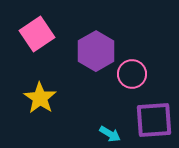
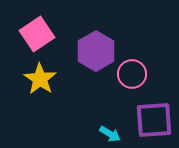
yellow star: moved 19 px up
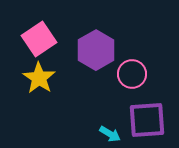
pink square: moved 2 px right, 5 px down
purple hexagon: moved 1 px up
yellow star: moved 1 px left, 1 px up
purple square: moved 7 px left
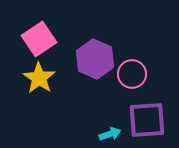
purple hexagon: moved 1 px left, 9 px down; rotated 6 degrees counterclockwise
cyan arrow: rotated 50 degrees counterclockwise
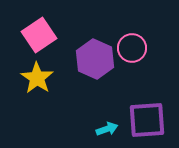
pink square: moved 4 px up
pink circle: moved 26 px up
yellow star: moved 2 px left
cyan arrow: moved 3 px left, 5 px up
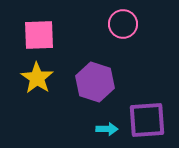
pink square: rotated 32 degrees clockwise
pink circle: moved 9 px left, 24 px up
purple hexagon: moved 23 px down; rotated 6 degrees counterclockwise
cyan arrow: rotated 20 degrees clockwise
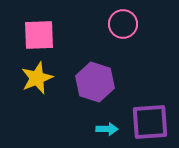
yellow star: rotated 16 degrees clockwise
purple square: moved 3 px right, 2 px down
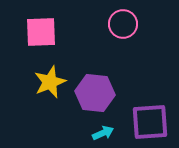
pink square: moved 2 px right, 3 px up
yellow star: moved 13 px right, 4 px down
purple hexagon: moved 11 px down; rotated 12 degrees counterclockwise
cyan arrow: moved 4 px left, 4 px down; rotated 25 degrees counterclockwise
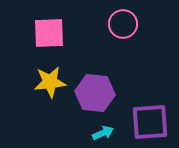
pink square: moved 8 px right, 1 px down
yellow star: rotated 16 degrees clockwise
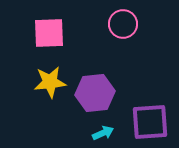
purple hexagon: rotated 12 degrees counterclockwise
